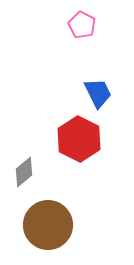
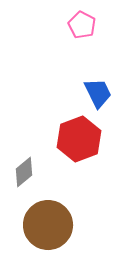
red hexagon: rotated 12 degrees clockwise
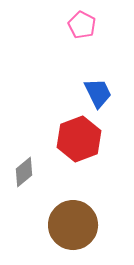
brown circle: moved 25 px right
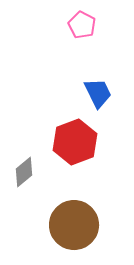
red hexagon: moved 4 px left, 3 px down
brown circle: moved 1 px right
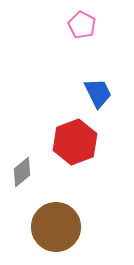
gray diamond: moved 2 px left
brown circle: moved 18 px left, 2 px down
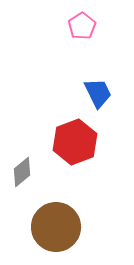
pink pentagon: moved 1 px down; rotated 12 degrees clockwise
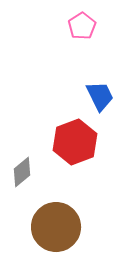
blue trapezoid: moved 2 px right, 3 px down
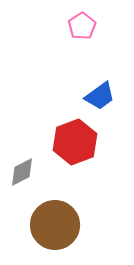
blue trapezoid: rotated 80 degrees clockwise
gray diamond: rotated 12 degrees clockwise
brown circle: moved 1 px left, 2 px up
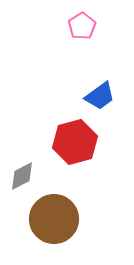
red hexagon: rotated 6 degrees clockwise
gray diamond: moved 4 px down
brown circle: moved 1 px left, 6 px up
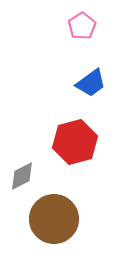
blue trapezoid: moved 9 px left, 13 px up
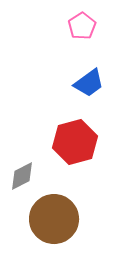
blue trapezoid: moved 2 px left
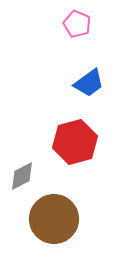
pink pentagon: moved 5 px left, 2 px up; rotated 16 degrees counterclockwise
